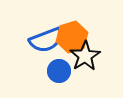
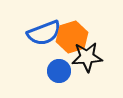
blue semicircle: moved 2 px left, 7 px up
black star: moved 2 px right, 1 px down; rotated 28 degrees clockwise
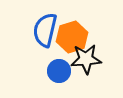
blue semicircle: moved 1 px right, 3 px up; rotated 124 degrees clockwise
black star: moved 1 px left, 2 px down
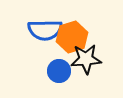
blue semicircle: rotated 104 degrees counterclockwise
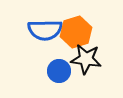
orange hexagon: moved 4 px right, 5 px up
black star: rotated 12 degrees clockwise
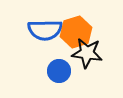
black star: moved 1 px right, 6 px up
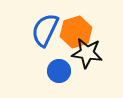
blue semicircle: rotated 116 degrees clockwise
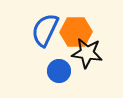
orange hexagon: rotated 16 degrees clockwise
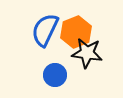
orange hexagon: rotated 20 degrees counterclockwise
blue circle: moved 4 px left, 4 px down
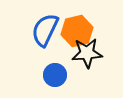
orange hexagon: moved 1 px right, 1 px up; rotated 8 degrees clockwise
black star: rotated 12 degrees counterclockwise
